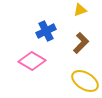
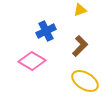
brown L-shape: moved 1 px left, 3 px down
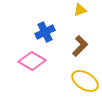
blue cross: moved 1 px left, 1 px down
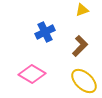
yellow triangle: moved 2 px right
pink diamond: moved 13 px down
yellow ellipse: moved 1 px left; rotated 12 degrees clockwise
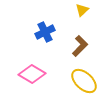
yellow triangle: rotated 24 degrees counterclockwise
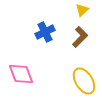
brown L-shape: moved 9 px up
pink diamond: moved 11 px left; rotated 40 degrees clockwise
yellow ellipse: rotated 16 degrees clockwise
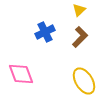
yellow triangle: moved 3 px left
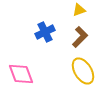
yellow triangle: rotated 24 degrees clockwise
yellow ellipse: moved 1 px left, 10 px up
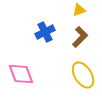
yellow ellipse: moved 4 px down
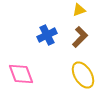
blue cross: moved 2 px right, 3 px down
